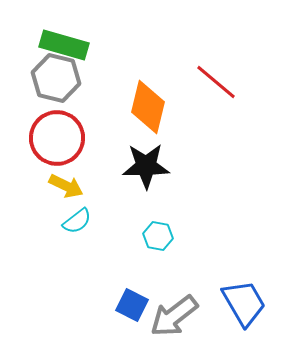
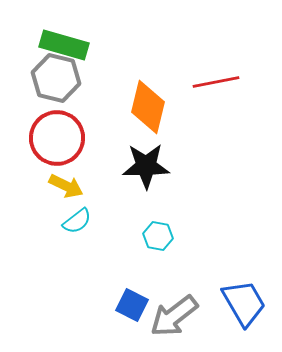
red line: rotated 51 degrees counterclockwise
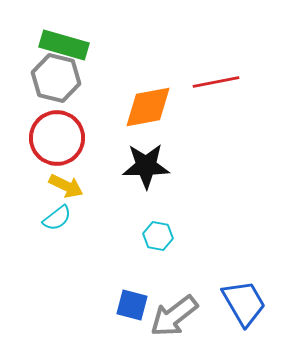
orange diamond: rotated 66 degrees clockwise
cyan semicircle: moved 20 px left, 3 px up
blue square: rotated 12 degrees counterclockwise
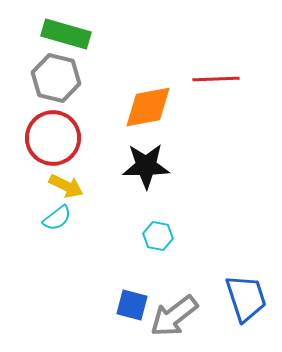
green rectangle: moved 2 px right, 11 px up
red line: moved 3 px up; rotated 9 degrees clockwise
red circle: moved 4 px left
blue trapezoid: moved 2 px right, 5 px up; rotated 12 degrees clockwise
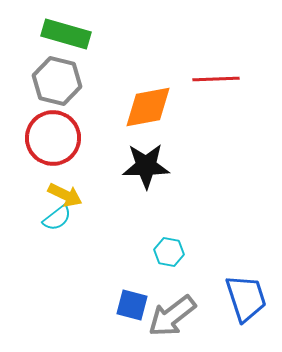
gray hexagon: moved 1 px right, 3 px down
yellow arrow: moved 1 px left, 9 px down
cyan hexagon: moved 11 px right, 16 px down
gray arrow: moved 2 px left
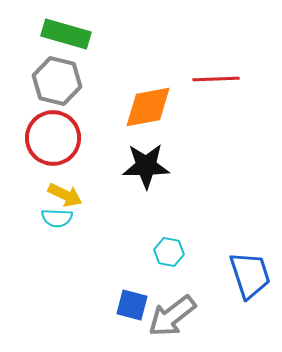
cyan semicircle: rotated 40 degrees clockwise
blue trapezoid: moved 4 px right, 23 px up
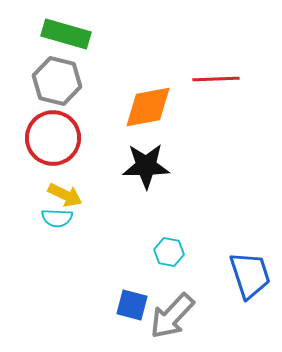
gray arrow: rotated 9 degrees counterclockwise
